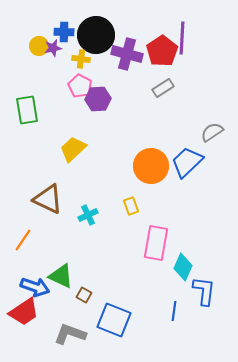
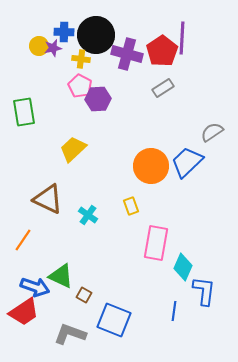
green rectangle: moved 3 px left, 2 px down
cyan cross: rotated 30 degrees counterclockwise
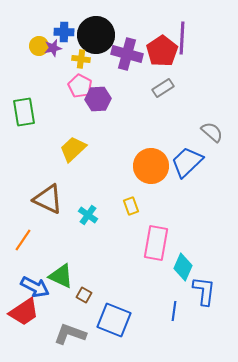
gray semicircle: rotated 75 degrees clockwise
blue arrow: rotated 8 degrees clockwise
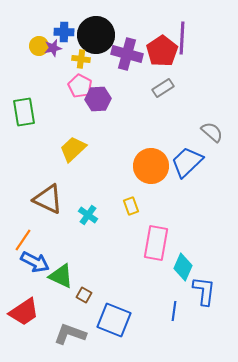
blue arrow: moved 25 px up
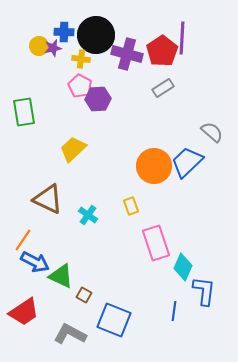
orange circle: moved 3 px right
pink rectangle: rotated 28 degrees counterclockwise
gray L-shape: rotated 8 degrees clockwise
